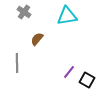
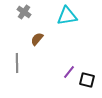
black square: rotated 14 degrees counterclockwise
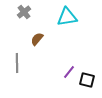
gray cross: rotated 16 degrees clockwise
cyan triangle: moved 1 px down
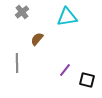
gray cross: moved 2 px left
purple line: moved 4 px left, 2 px up
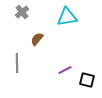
purple line: rotated 24 degrees clockwise
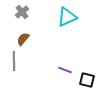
cyan triangle: rotated 15 degrees counterclockwise
brown semicircle: moved 14 px left
gray line: moved 3 px left, 2 px up
purple line: rotated 48 degrees clockwise
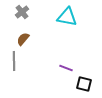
cyan triangle: rotated 35 degrees clockwise
purple line: moved 1 px right, 2 px up
black square: moved 3 px left, 4 px down
